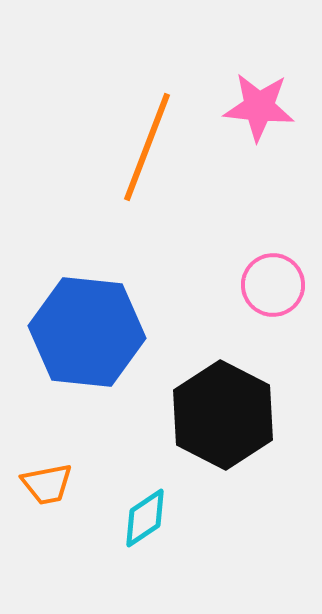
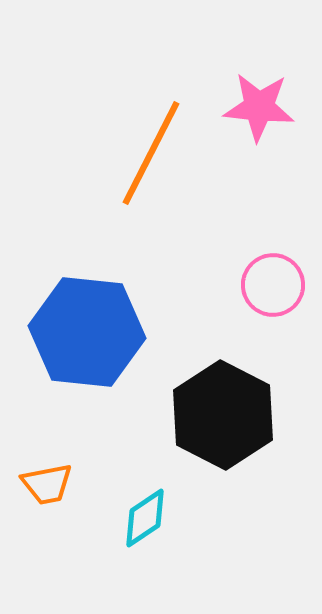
orange line: moved 4 px right, 6 px down; rotated 6 degrees clockwise
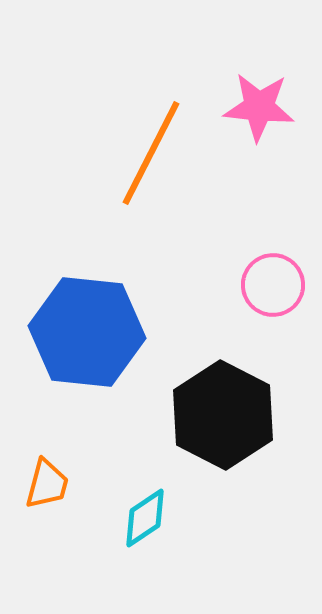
orange trapezoid: rotated 64 degrees counterclockwise
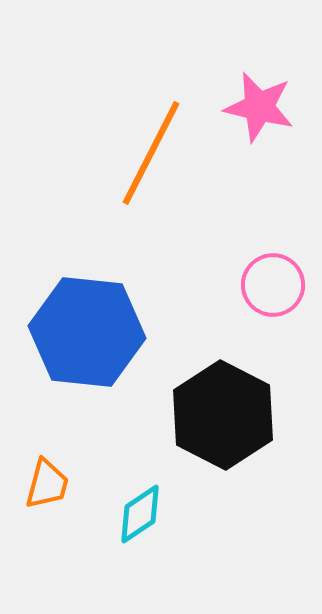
pink star: rotated 8 degrees clockwise
cyan diamond: moved 5 px left, 4 px up
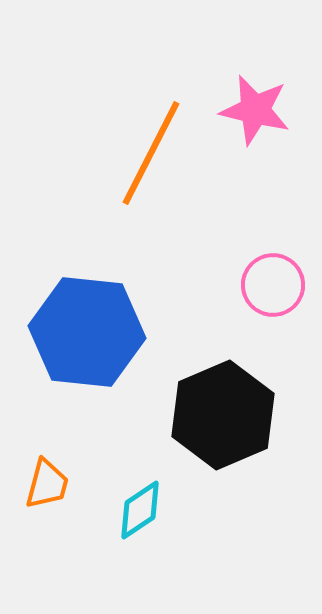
pink star: moved 4 px left, 3 px down
black hexagon: rotated 10 degrees clockwise
cyan diamond: moved 4 px up
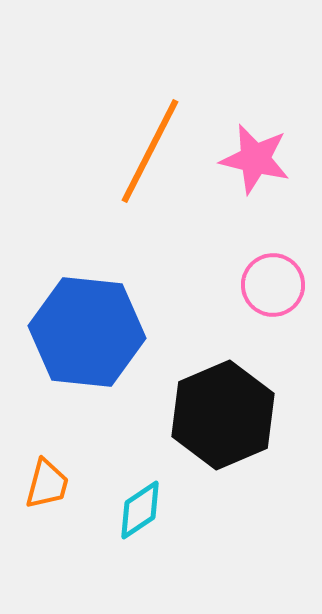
pink star: moved 49 px down
orange line: moved 1 px left, 2 px up
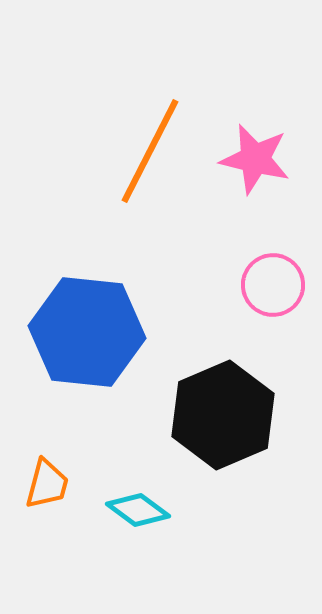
cyan diamond: moved 2 px left; rotated 70 degrees clockwise
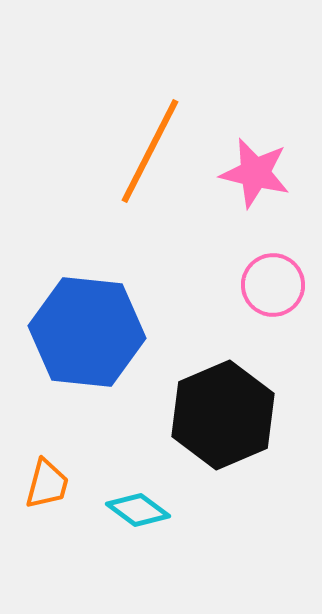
pink star: moved 14 px down
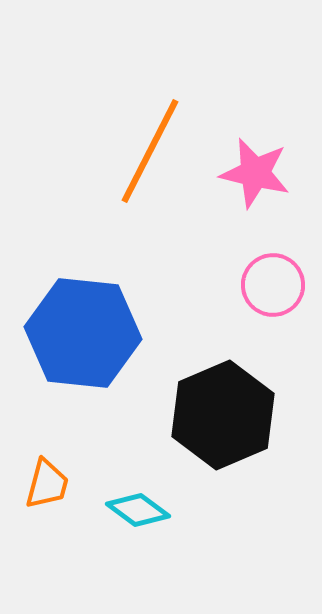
blue hexagon: moved 4 px left, 1 px down
